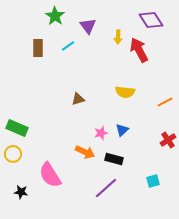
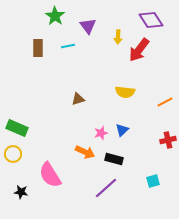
cyan line: rotated 24 degrees clockwise
red arrow: rotated 115 degrees counterclockwise
red cross: rotated 21 degrees clockwise
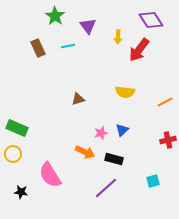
brown rectangle: rotated 24 degrees counterclockwise
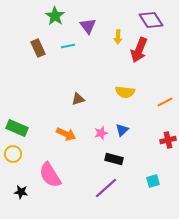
red arrow: rotated 15 degrees counterclockwise
orange arrow: moved 19 px left, 18 px up
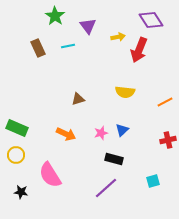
yellow arrow: rotated 104 degrees counterclockwise
yellow circle: moved 3 px right, 1 px down
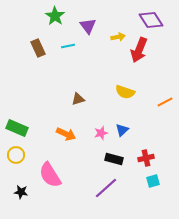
yellow semicircle: rotated 12 degrees clockwise
red cross: moved 22 px left, 18 px down
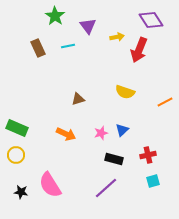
yellow arrow: moved 1 px left
red cross: moved 2 px right, 3 px up
pink semicircle: moved 10 px down
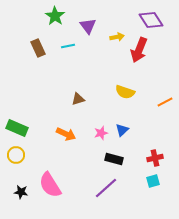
red cross: moved 7 px right, 3 px down
